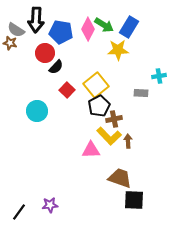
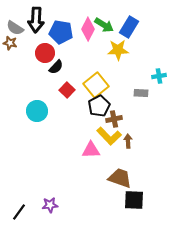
gray semicircle: moved 1 px left, 2 px up
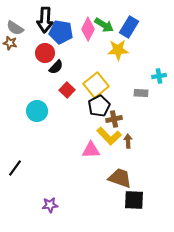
black arrow: moved 9 px right
black line: moved 4 px left, 44 px up
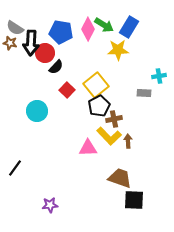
black arrow: moved 14 px left, 23 px down
gray rectangle: moved 3 px right
pink triangle: moved 3 px left, 2 px up
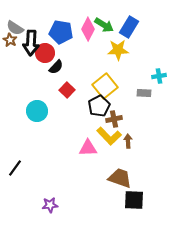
brown star: moved 3 px up; rotated 16 degrees clockwise
yellow square: moved 9 px right, 1 px down
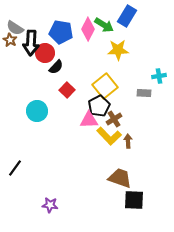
blue rectangle: moved 2 px left, 11 px up
brown cross: rotated 21 degrees counterclockwise
pink triangle: moved 1 px right, 28 px up
purple star: rotated 14 degrees clockwise
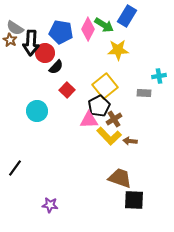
brown arrow: moved 2 px right; rotated 80 degrees counterclockwise
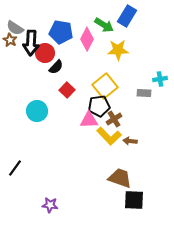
pink diamond: moved 1 px left, 10 px down
cyan cross: moved 1 px right, 3 px down
black pentagon: rotated 20 degrees clockwise
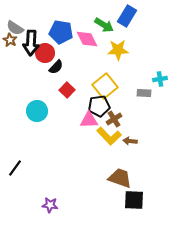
pink diamond: rotated 55 degrees counterclockwise
